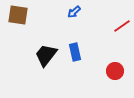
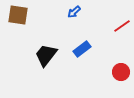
blue rectangle: moved 7 px right, 3 px up; rotated 66 degrees clockwise
red circle: moved 6 px right, 1 px down
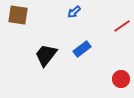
red circle: moved 7 px down
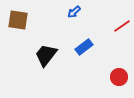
brown square: moved 5 px down
blue rectangle: moved 2 px right, 2 px up
red circle: moved 2 px left, 2 px up
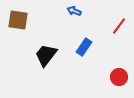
blue arrow: moved 1 px up; rotated 64 degrees clockwise
red line: moved 3 px left; rotated 18 degrees counterclockwise
blue rectangle: rotated 18 degrees counterclockwise
